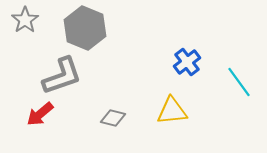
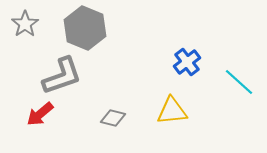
gray star: moved 4 px down
cyan line: rotated 12 degrees counterclockwise
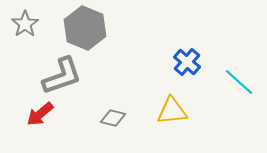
blue cross: rotated 12 degrees counterclockwise
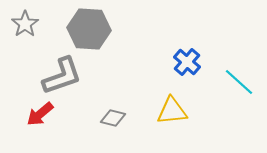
gray hexagon: moved 4 px right, 1 px down; rotated 18 degrees counterclockwise
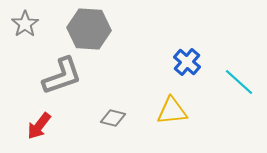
red arrow: moved 1 px left, 12 px down; rotated 12 degrees counterclockwise
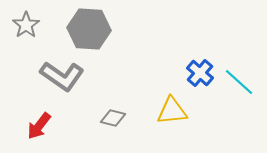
gray star: moved 1 px right, 1 px down
blue cross: moved 13 px right, 11 px down
gray L-shape: rotated 54 degrees clockwise
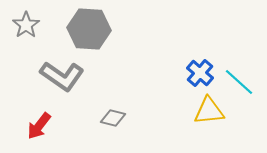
yellow triangle: moved 37 px right
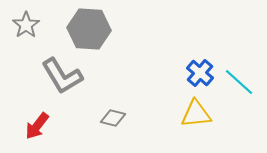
gray L-shape: rotated 24 degrees clockwise
yellow triangle: moved 13 px left, 3 px down
red arrow: moved 2 px left
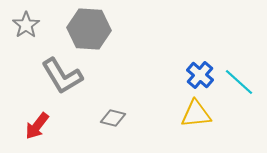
blue cross: moved 2 px down
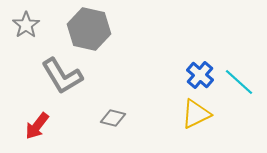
gray hexagon: rotated 9 degrees clockwise
yellow triangle: rotated 20 degrees counterclockwise
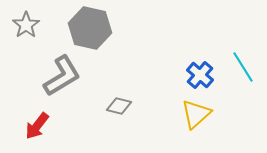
gray hexagon: moved 1 px right, 1 px up
gray L-shape: rotated 90 degrees counterclockwise
cyan line: moved 4 px right, 15 px up; rotated 16 degrees clockwise
yellow triangle: rotated 16 degrees counterclockwise
gray diamond: moved 6 px right, 12 px up
